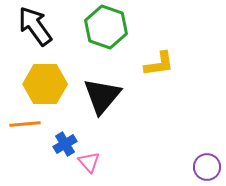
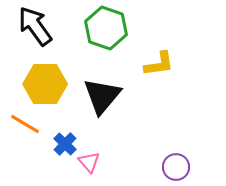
green hexagon: moved 1 px down
orange line: rotated 36 degrees clockwise
blue cross: rotated 15 degrees counterclockwise
purple circle: moved 31 px left
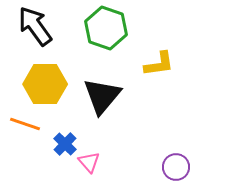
orange line: rotated 12 degrees counterclockwise
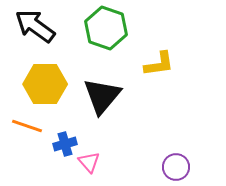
black arrow: rotated 18 degrees counterclockwise
orange line: moved 2 px right, 2 px down
blue cross: rotated 30 degrees clockwise
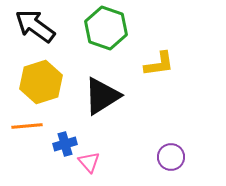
yellow hexagon: moved 4 px left, 2 px up; rotated 18 degrees counterclockwise
black triangle: rotated 18 degrees clockwise
orange line: rotated 24 degrees counterclockwise
purple circle: moved 5 px left, 10 px up
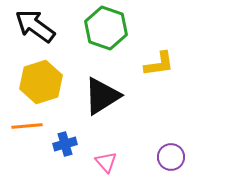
pink triangle: moved 17 px right
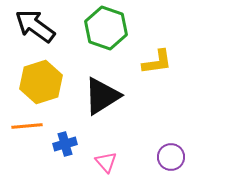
yellow L-shape: moved 2 px left, 2 px up
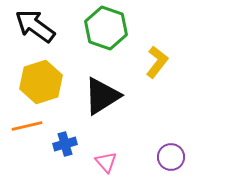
yellow L-shape: rotated 44 degrees counterclockwise
orange line: rotated 8 degrees counterclockwise
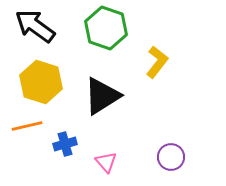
yellow hexagon: rotated 24 degrees counterclockwise
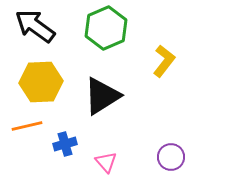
green hexagon: rotated 18 degrees clockwise
yellow L-shape: moved 7 px right, 1 px up
yellow hexagon: rotated 21 degrees counterclockwise
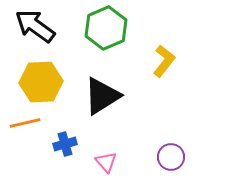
orange line: moved 2 px left, 3 px up
